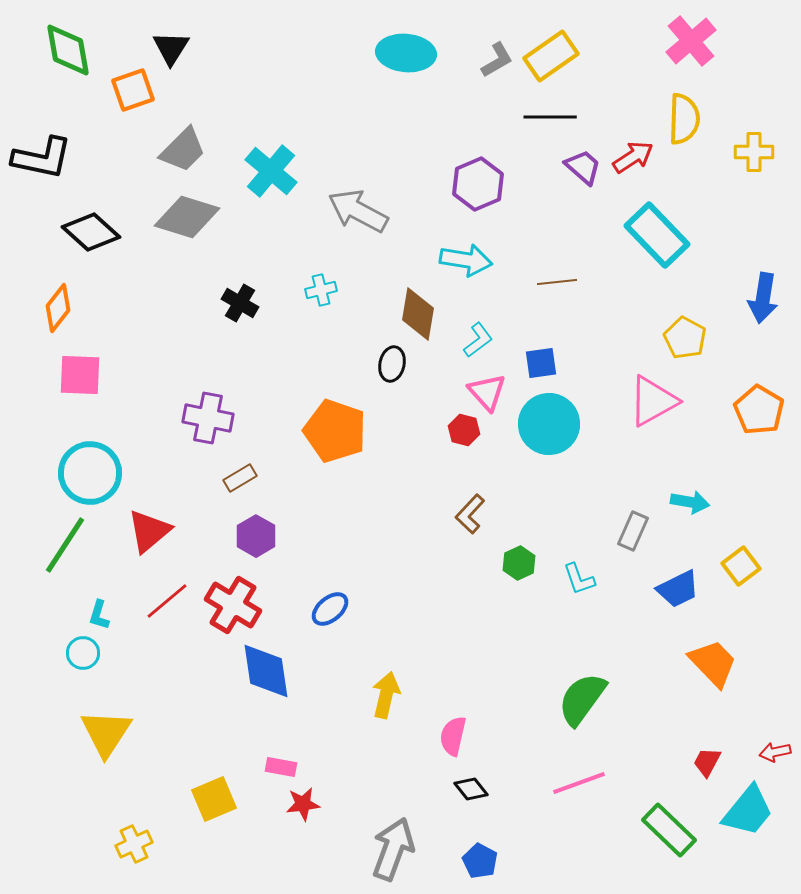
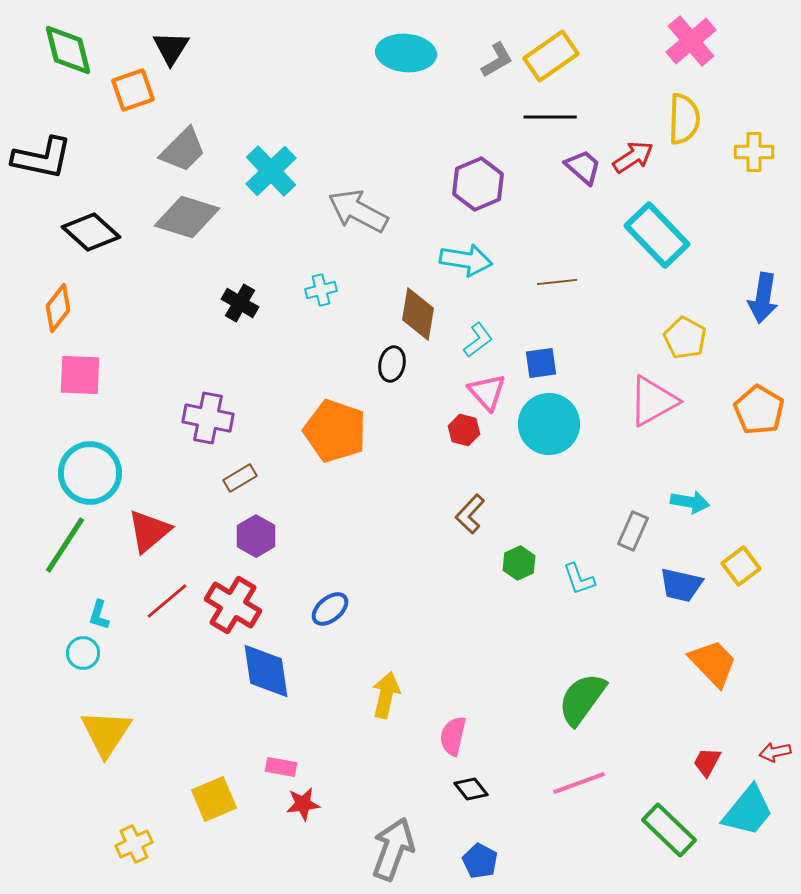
green diamond at (68, 50): rotated 4 degrees counterclockwise
cyan cross at (271, 171): rotated 6 degrees clockwise
blue trapezoid at (678, 589): moved 3 px right, 4 px up; rotated 39 degrees clockwise
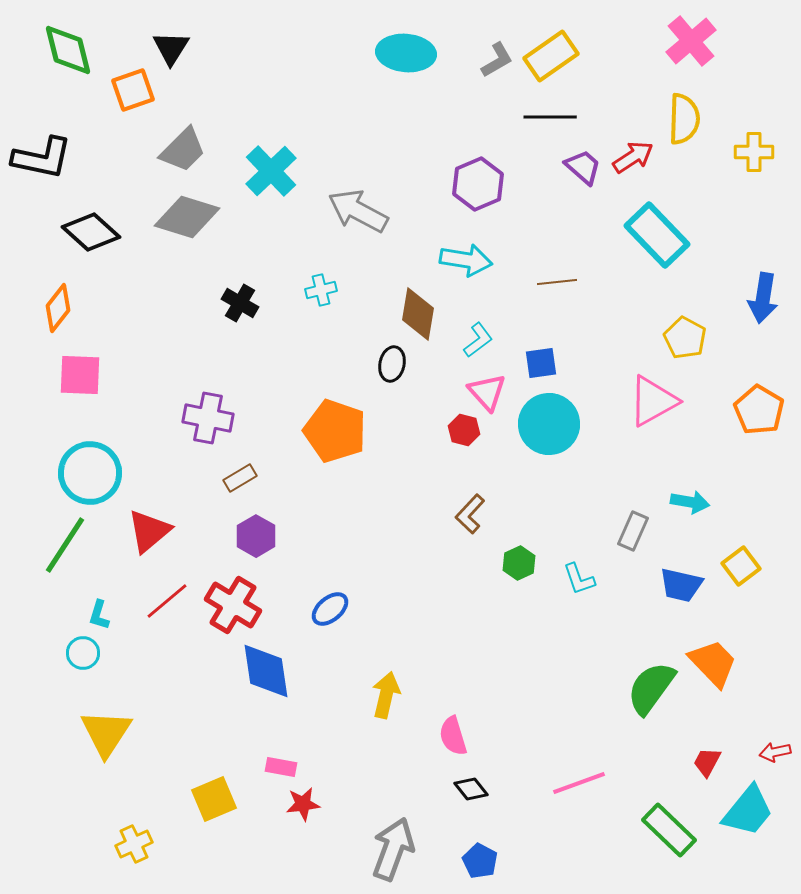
green semicircle at (582, 699): moved 69 px right, 11 px up
pink semicircle at (453, 736): rotated 30 degrees counterclockwise
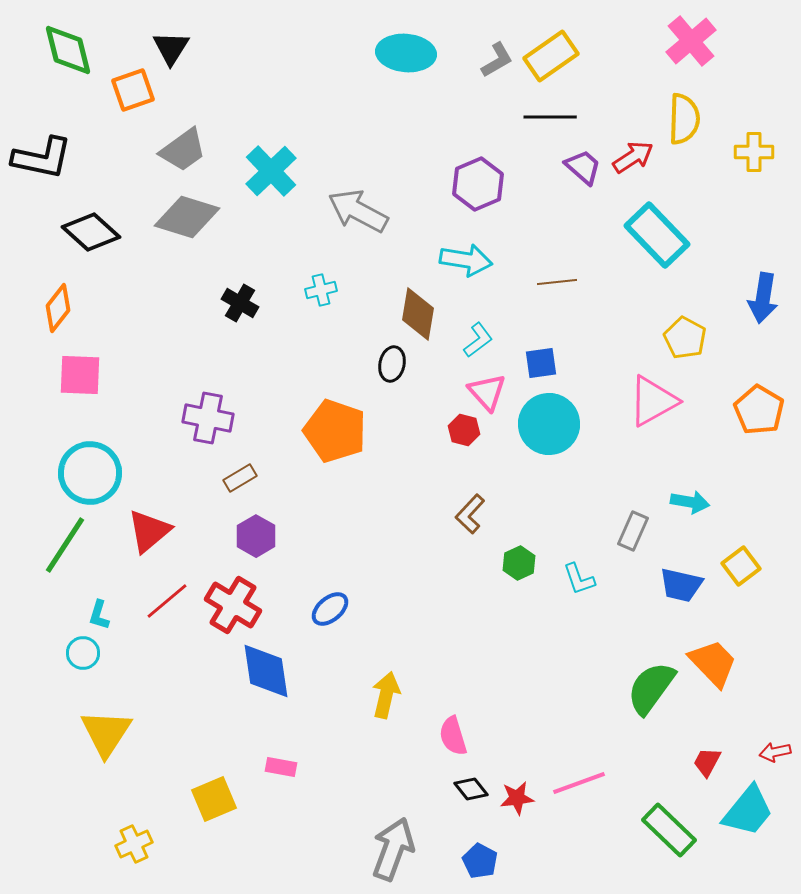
gray trapezoid at (183, 150): rotated 9 degrees clockwise
red star at (303, 804): moved 214 px right, 6 px up
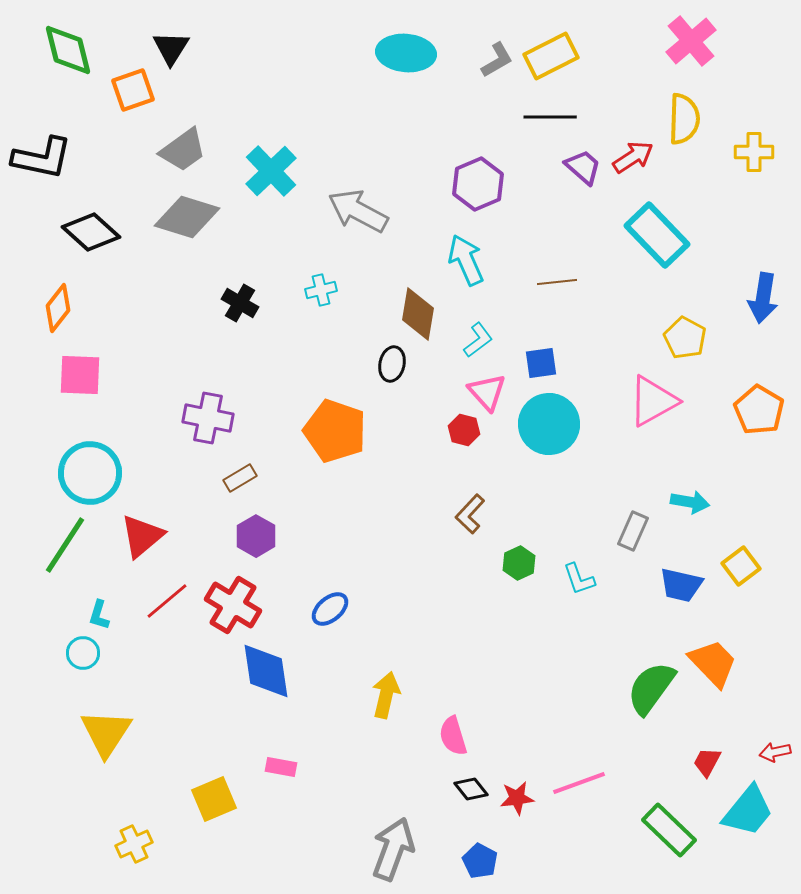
yellow rectangle at (551, 56): rotated 8 degrees clockwise
cyan arrow at (466, 260): rotated 123 degrees counterclockwise
red triangle at (149, 531): moved 7 px left, 5 px down
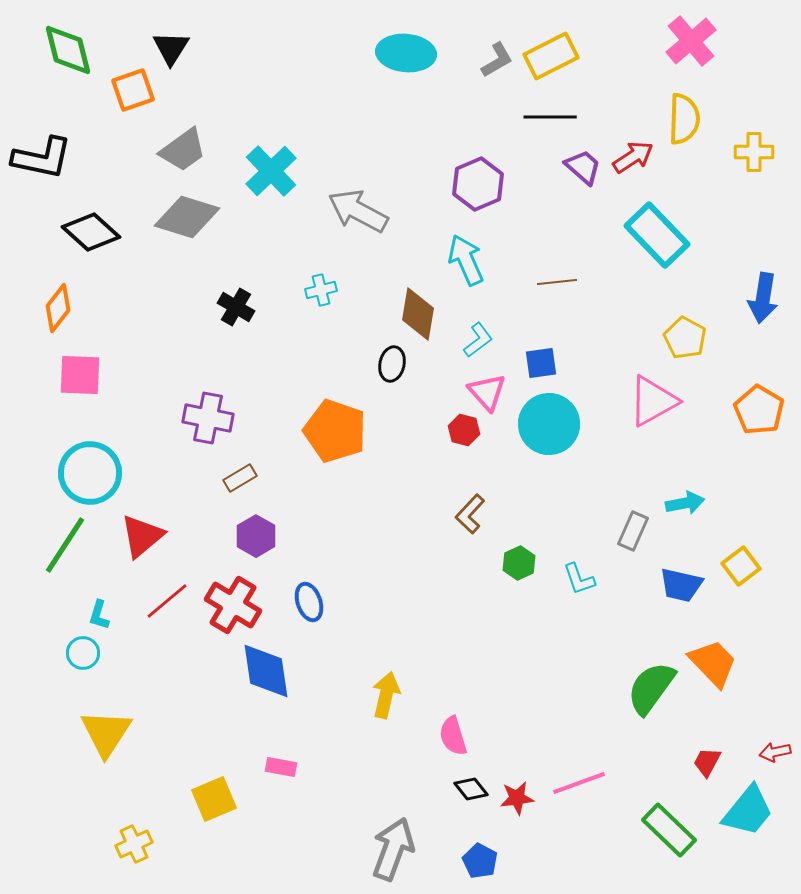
black cross at (240, 303): moved 4 px left, 4 px down
cyan arrow at (690, 502): moved 5 px left, 1 px down; rotated 21 degrees counterclockwise
blue ellipse at (330, 609): moved 21 px left, 7 px up; rotated 69 degrees counterclockwise
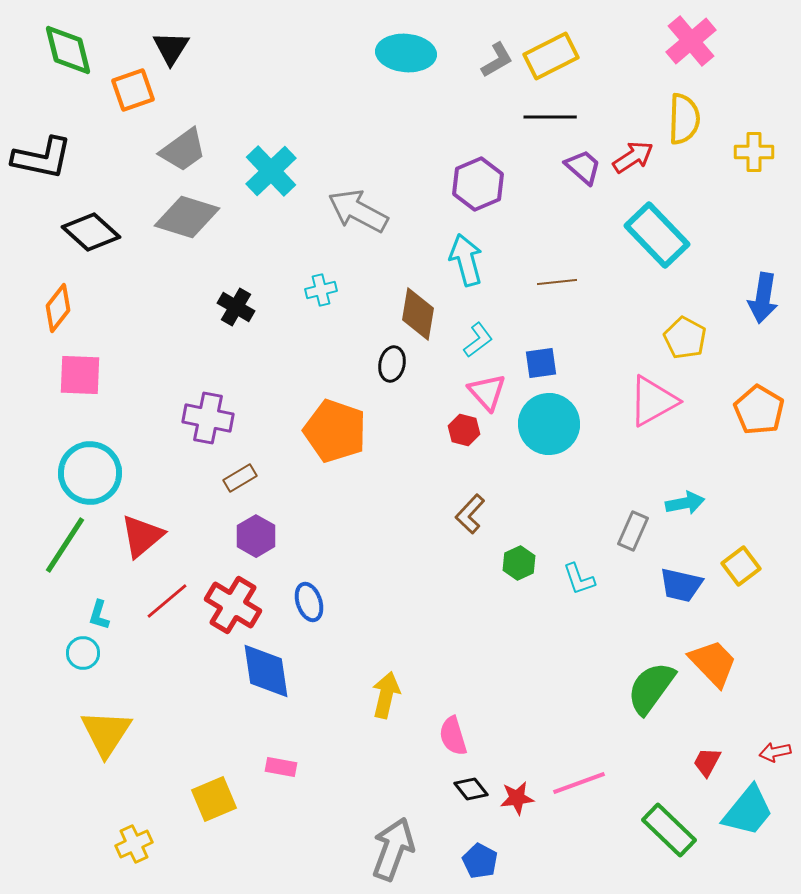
cyan arrow at (466, 260): rotated 9 degrees clockwise
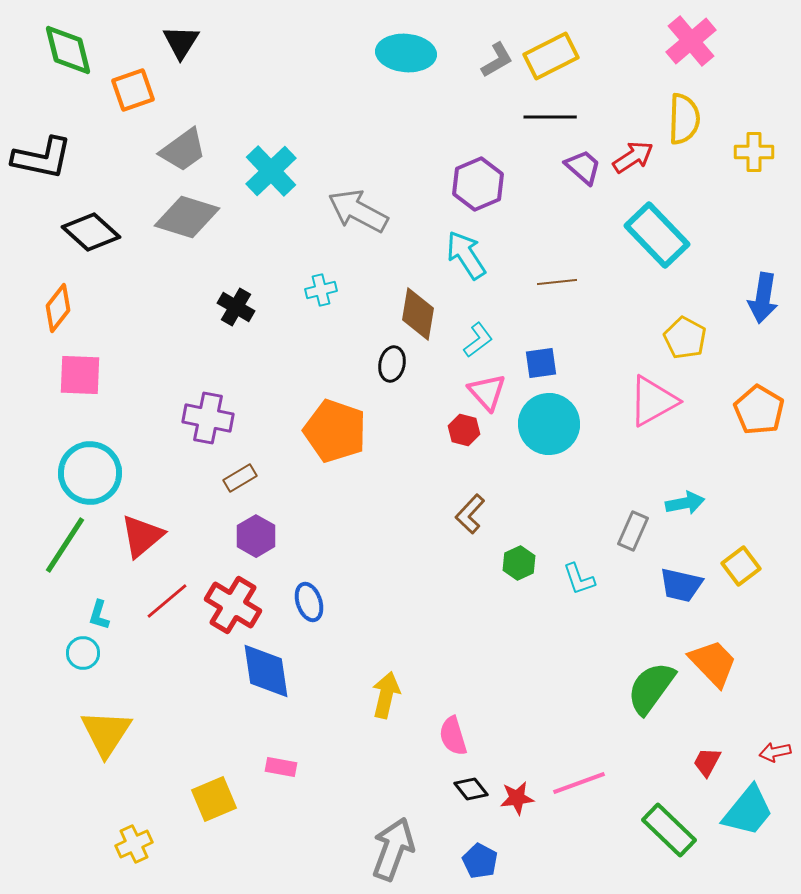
black triangle at (171, 48): moved 10 px right, 6 px up
cyan arrow at (466, 260): moved 5 px up; rotated 18 degrees counterclockwise
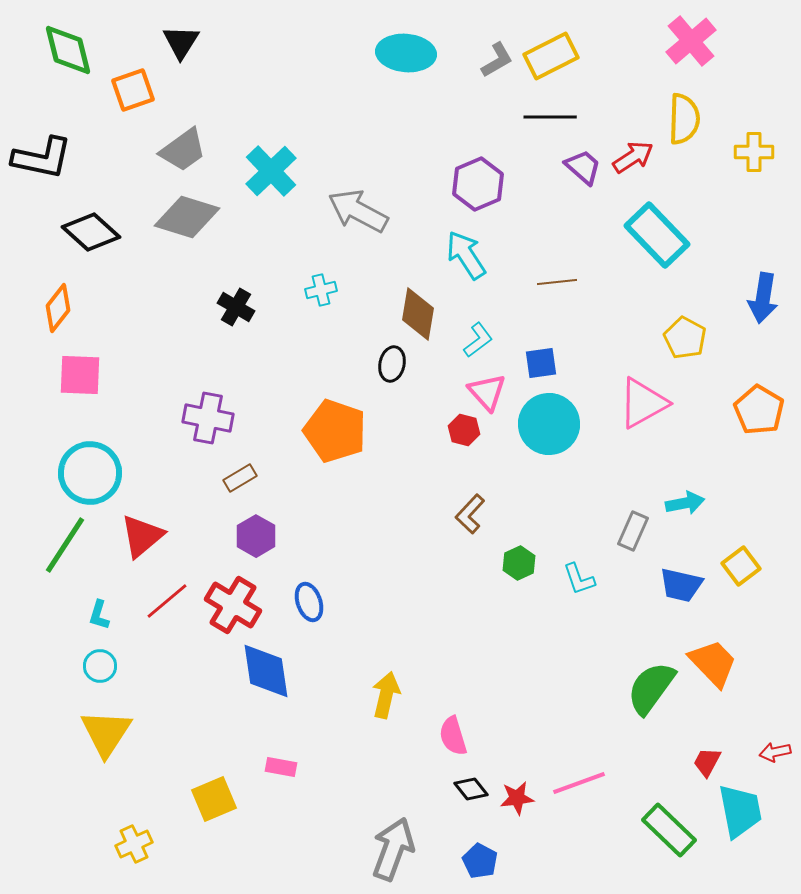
pink triangle at (653, 401): moved 10 px left, 2 px down
cyan circle at (83, 653): moved 17 px right, 13 px down
cyan trapezoid at (748, 811): moved 8 px left; rotated 50 degrees counterclockwise
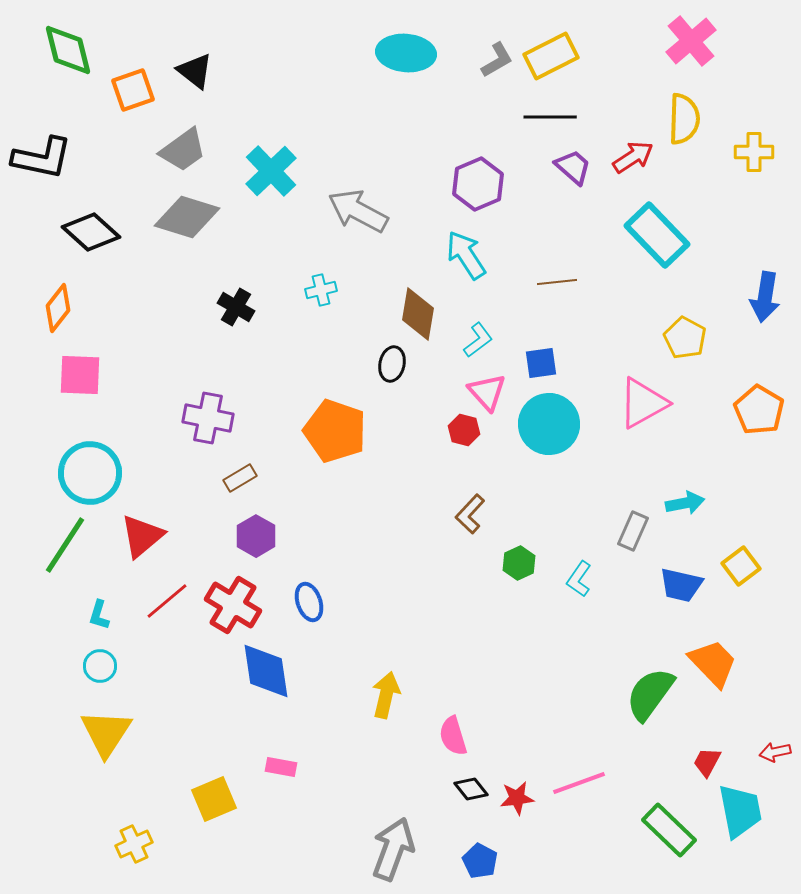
black triangle at (181, 42): moved 14 px right, 29 px down; rotated 24 degrees counterclockwise
purple trapezoid at (583, 167): moved 10 px left
blue arrow at (763, 298): moved 2 px right, 1 px up
cyan L-shape at (579, 579): rotated 54 degrees clockwise
green semicircle at (651, 688): moved 1 px left, 6 px down
